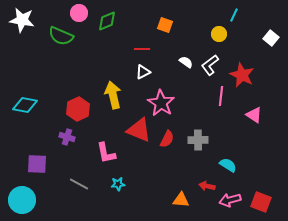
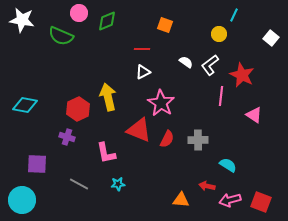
yellow arrow: moved 5 px left, 2 px down
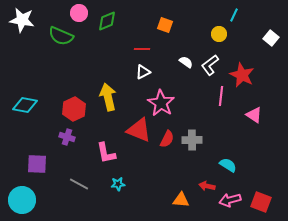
red hexagon: moved 4 px left
gray cross: moved 6 px left
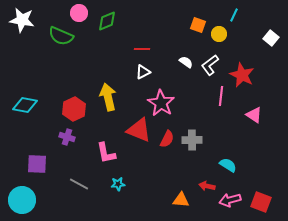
orange square: moved 33 px right
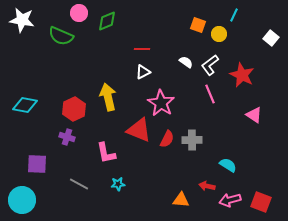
pink line: moved 11 px left, 2 px up; rotated 30 degrees counterclockwise
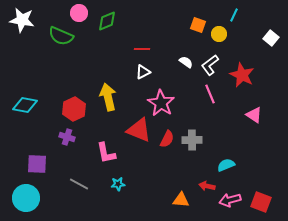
cyan semicircle: moved 2 px left; rotated 54 degrees counterclockwise
cyan circle: moved 4 px right, 2 px up
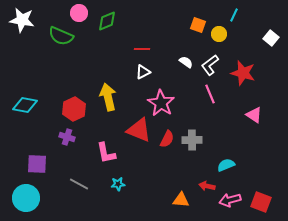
red star: moved 1 px right, 2 px up; rotated 10 degrees counterclockwise
